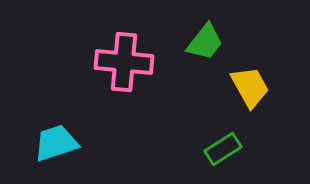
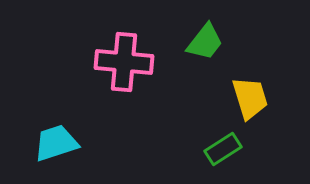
yellow trapezoid: moved 11 px down; rotated 12 degrees clockwise
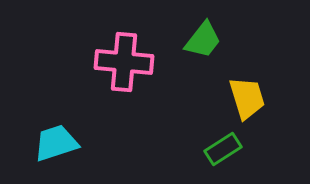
green trapezoid: moved 2 px left, 2 px up
yellow trapezoid: moved 3 px left
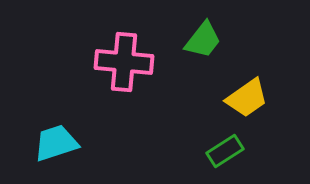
yellow trapezoid: rotated 72 degrees clockwise
green rectangle: moved 2 px right, 2 px down
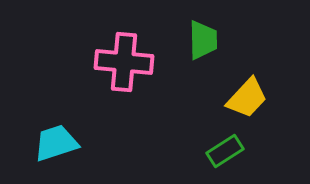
green trapezoid: rotated 39 degrees counterclockwise
yellow trapezoid: rotated 12 degrees counterclockwise
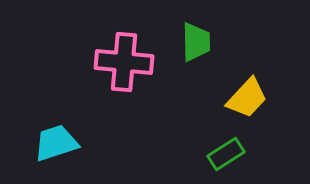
green trapezoid: moved 7 px left, 2 px down
green rectangle: moved 1 px right, 3 px down
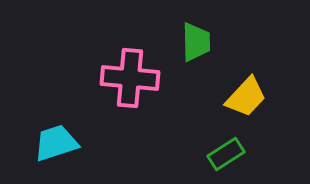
pink cross: moved 6 px right, 16 px down
yellow trapezoid: moved 1 px left, 1 px up
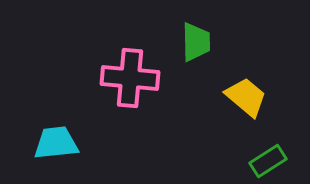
yellow trapezoid: rotated 93 degrees counterclockwise
cyan trapezoid: rotated 12 degrees clockwise
green rectangle: moved 42 px right, 7 px down
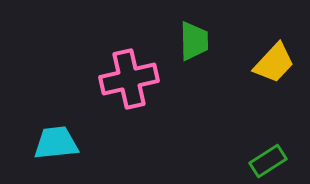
green trapezoid: moved 2 px left, 1 px up
pink cross: moved 1 px left, 1 px down; rotated 18 degrees counterclockwise
yellow trapezoid: moved 28 px right, 34 px up; rotated 93 degrees clockwise
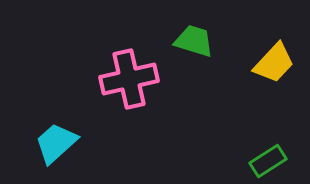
green trapezoid: rotated 72 degrees counterclockwise
cyan trapezoid: rotated 36 degrees counterclockwise
